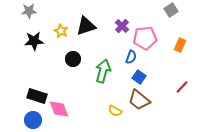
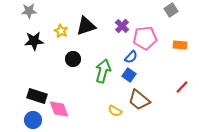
orange rectangle: rotated 72 degrees clockwise
blue semicircle: rotated 24 degrees clockwise
blue square: moved 10 px left, 2 px up
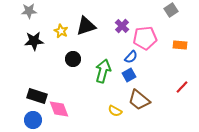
blue square: rotated 24 degrees clockwise
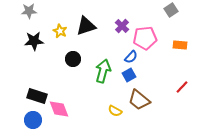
yellow star: moved 1 px left
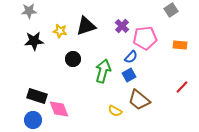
yellow star: rotated 16 degrees counterclockwise
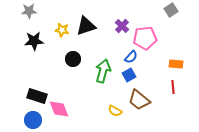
yellow star: moved 2 px right, 1 px up
orange rectangle: moved 4 px left, 19 px down
red line: moved 9 px left; rotated 48 degrees counterclockwise
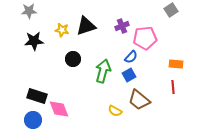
purple cross: rotated 24 degrees clockwise
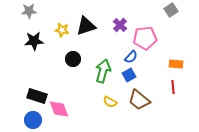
purple cross: moved 2 px left, 1 px up; rotated 24 degrees counterclockwise
yellow semicircle: moved 5 px left, 9 px up
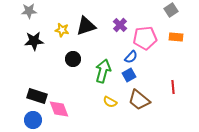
orange rectangle: moved 27 px up
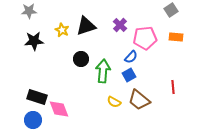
yellow star: rotated 16 degrees clockwise
black circle: moved 8 px right
green arrow: rotated 10 degrees counterclockwise
black rectangle: moved 1 px down
yellow semicircle: moved 4 px right
